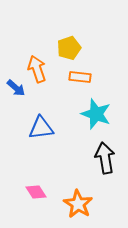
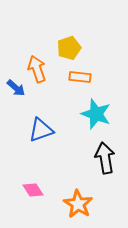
blue triangle: moved 2 px down; rotated 12 degrees counterclockwise
pink diamond: moved 3 px left, 2 px up
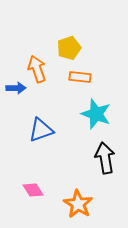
blue arrow: rotated 42 degrees counterclockwise
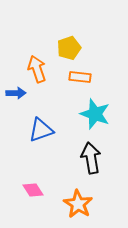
blue arrow: moved 5 px down
cyan star: moved 1 px left
black arrow: moved 14 px left
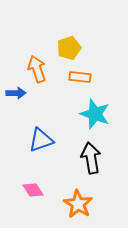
blue triangle: moved 10 px down
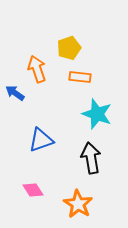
blue arrow: moved 1 px left; rotated 144 degrees counterclockwise
cyan star: moved 2 px right
